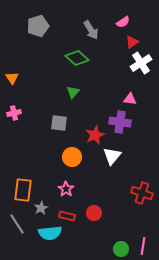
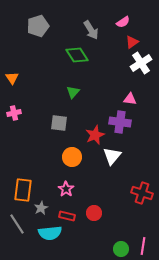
green diamond: moved 3 px up; rotated 15 degrees clockwise
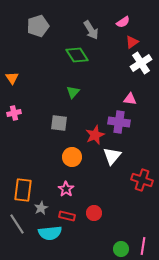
purple cross: moved 1 px left
red cross: moved 13 px up
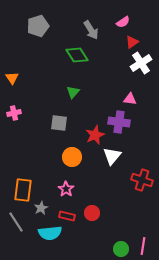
red circle: moved 2 px left
gray line: moved 1 px left, 2 px up
